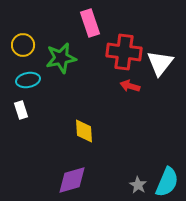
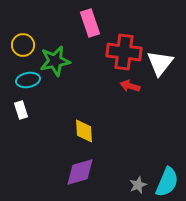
green star: moved 6 px left, 3 px down
purple diamond: moved 8 px right, 8 px up
gray star: rotated 18 degrees clockwise
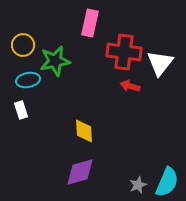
pink rectangle: rotated 32 degrees clockwise
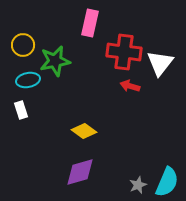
yellow diamond: rotated 50 degrees counterclockwise
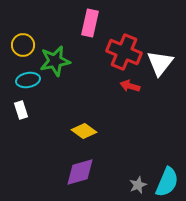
red cross: rotated 16 degrees clockwise
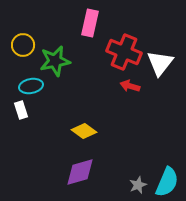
cyan ellipse: moved 3 px right, 6 px down
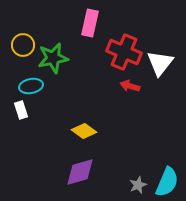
green star: moved 2 px left, 3 px up
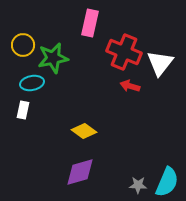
cyan ellipse: moved 1 px right, 3 px up
white rectangle: moved 2 px right; rotated 30 degrees clockwise
gray star: rotated 24 degrees clockwise
